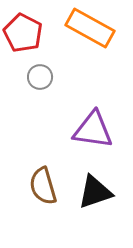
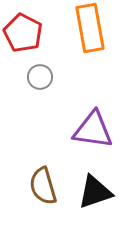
orange rectangle: rotated 51 degrees clockwise
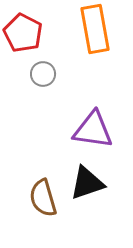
orange rectangle: moved 5 px right, 1 px down
gray circle: moved 3 px right, 3 px up
brown semicircle: moved 12 px down
black triangle: moved 8 px left, 9 px up
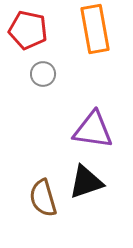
red pentagon: moved 5 px right, 3 px up; rotated 15 degrees counterclockwise
black triangle: moved 1 px left, 1 px up
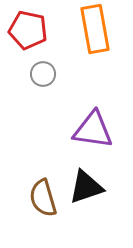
black triangle: moved 5 px down
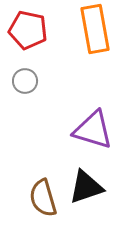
gray circle: moved 18 px left, 7 px down
purple triangle: rotated 9 degrees clockwise
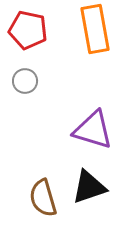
black triangle: moved 3 px right
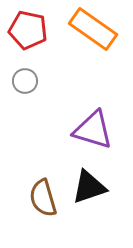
orange rectangle: moved 2 px left; rotated 45 degrees counterclockwise
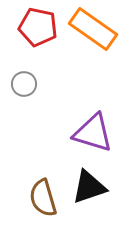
red pentagon: moved 10 px right, 3 px up
gray circle: moved 1 px left, 3 px down
purple triangle: moved 3 px down
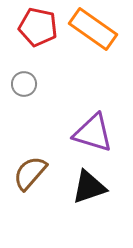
brown semicircle: moved 13 px left, 25 px up; rotated 57 degrees clockwise
